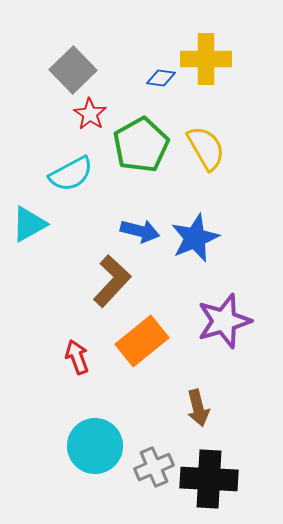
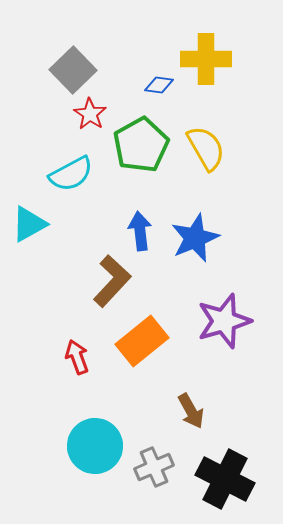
blue diamond: moved 2 px left, 7 px down
blue arrow: rotated 111 degrees counterclockwise
brown arrow: moved 7 px left, 3 px down; rotated 15 degrees counterclockwise
black cross: moved 16 px right; rotated 24 degrees clockwise
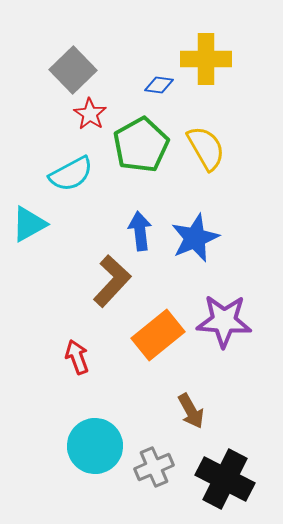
purple star: rotated 20 degrees clockwise
orange rectangle: moved 16 px right, 6 px up
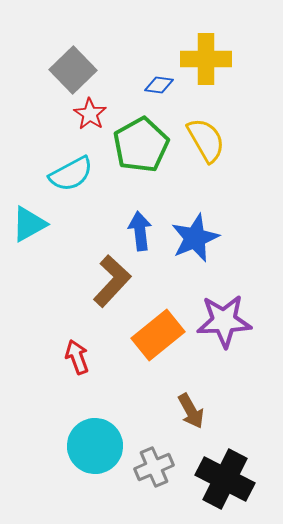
yellow semicircle: moved 8 px up
purple star: rotated 6 degrees counterclockwise
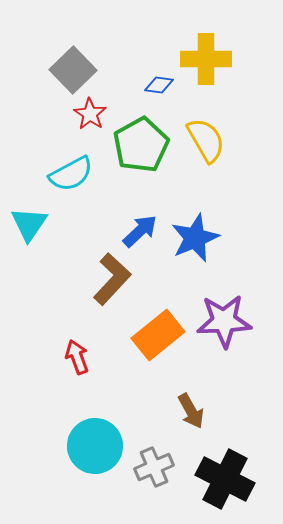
cyan triangle: rotated 27 degrees counterclockwise
blue arrow: rotated 54 degrees clockwise
brown L-shape: moved 2 px up
